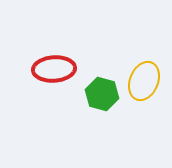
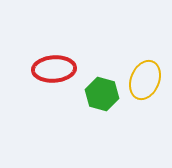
yellow ellipse: moved 1 px right, 1 px up
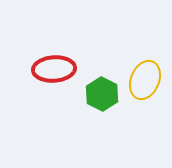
green hexagon: rotated 12 degrees clockwise
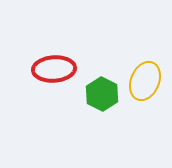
yellow ellipse: moved 1 px down
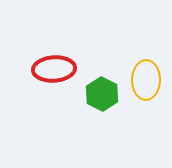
yellow ellipse: moved 1 px right, 1 px up; rotated 21 degrees counterclockwise
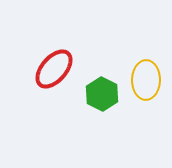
red ellipse: rotated 45 degrees counterclockwise
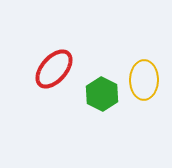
yellow ellipse: moved 2 px left
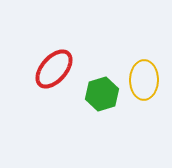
green hexagon: rotated 16 degrees clockwise
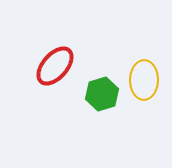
red ellipse: moved 1 px right, 3 px up
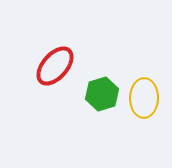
yellow ellipse: moved 18 px down
